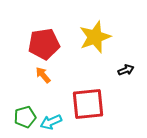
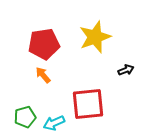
cyan arrow: moved 3 px right, 1 px down
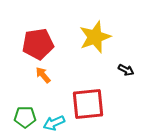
red pentagon: moved 6 px left
black arrow: rotated 49 degrees clockwise
green pentagon: rotated 15 degrees clockwise
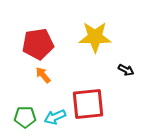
yellow star: rotated 20 degrees clockwise
cyan arrow: moved 1 px right, 6 px up
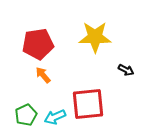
green pentagon: moved 1 px right, 2 px up; rotated 25 degrees counterclockwise
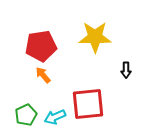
red pentagon: moved 3 px right, 2 px down
black arrow: rotated 63 degrees clockwise
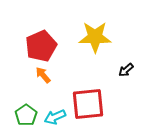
red pentagon: rotated 16 degrees counterclockwise
black arrow: rotated 49 degrees clockwise
green pentagon: rotated 10 degrees counterclockwise
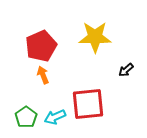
orange arrow: rotated 18 degrees clockwise
green pentagon: moved 2 px down
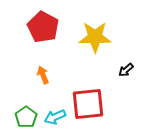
red pentagon: moved 2 px right, 19 px up; rotated 20 degrees counterclockwise
